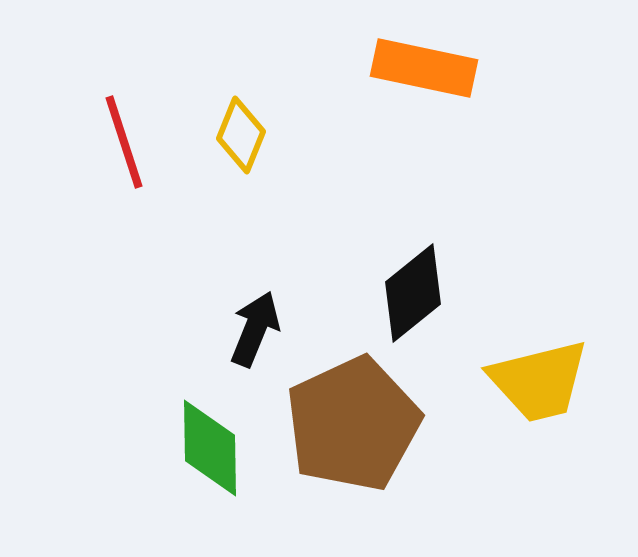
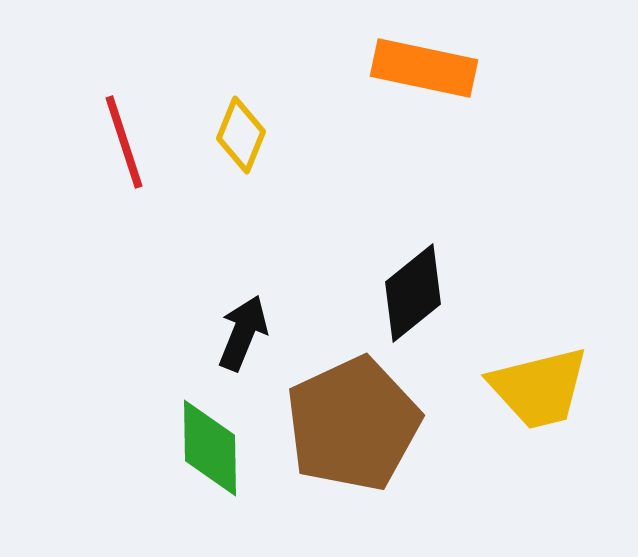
black arrow: moved 12 px left, 4 px down
yellow trapezoid: moved 7 px down
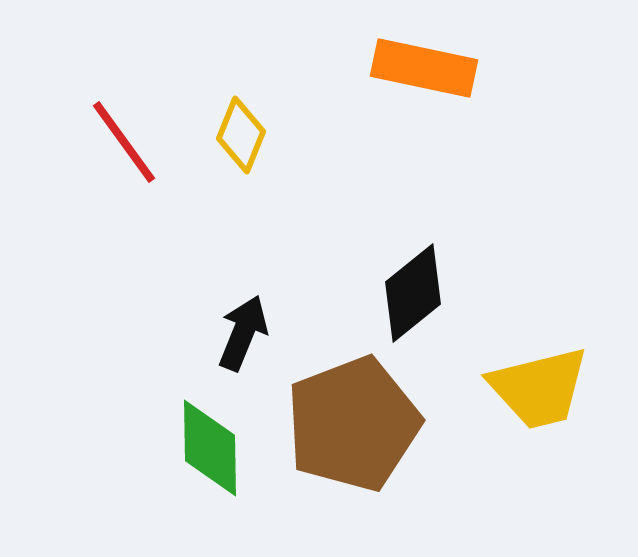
red line: rotated 18 degrees counterclockwise
brown pentagon: rotated 4 degrees clockwise
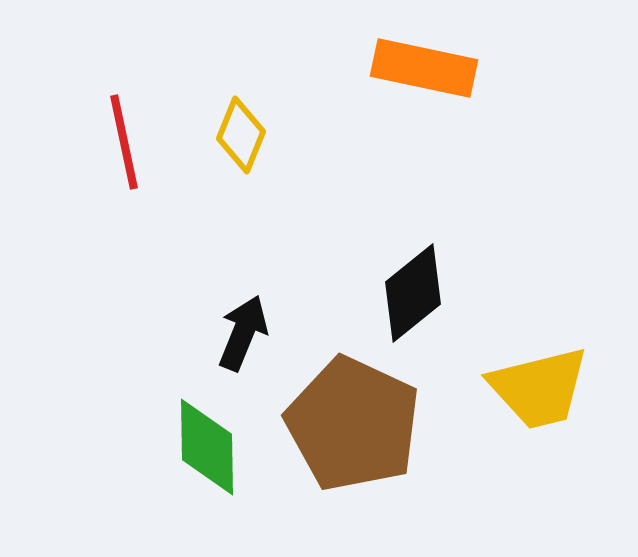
red line: rotated 24 degrees clockwise
brown pentagon: rotated 26 degrees counterclockwise
green diamond: moved 3 px left, 1 px up
